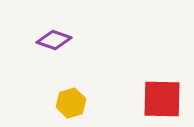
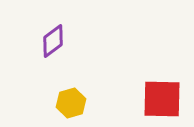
purple diamond: moved 1 px left, 1 px down; rotated 56 degrees counterclockwise
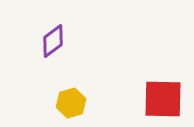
red square: moved 1 px right
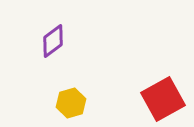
red square: rotated 30 degrees counterclockwise
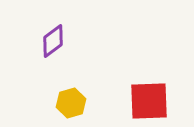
red square: moved 14 px left, 2 px down; rotated 27 degrees clockwise
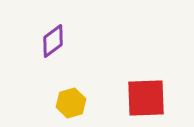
red square: moved 3 px left, 3 px up
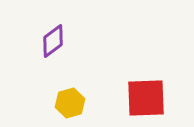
yellow hexagon: moved 1 px left
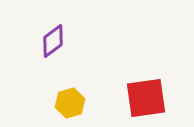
red square: rotated 6 degrees counterclockwise
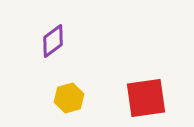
yellow hexagon: moved 1 px left, 5 px up
